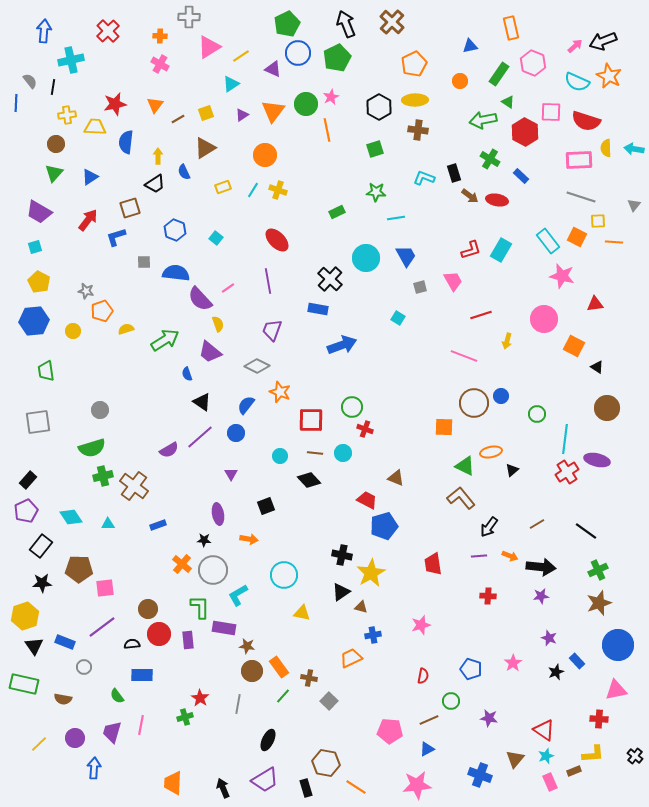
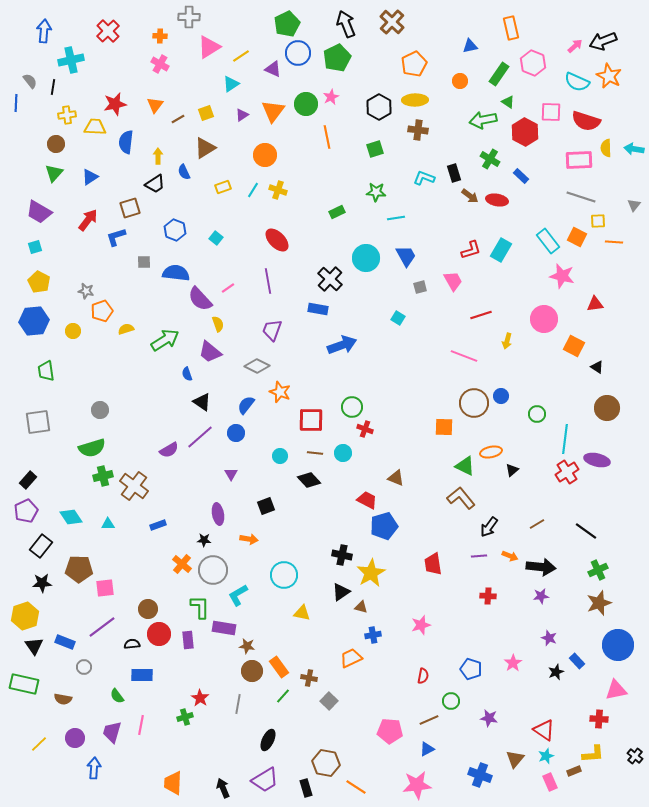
orange line at (327, 130): moved 7 px down
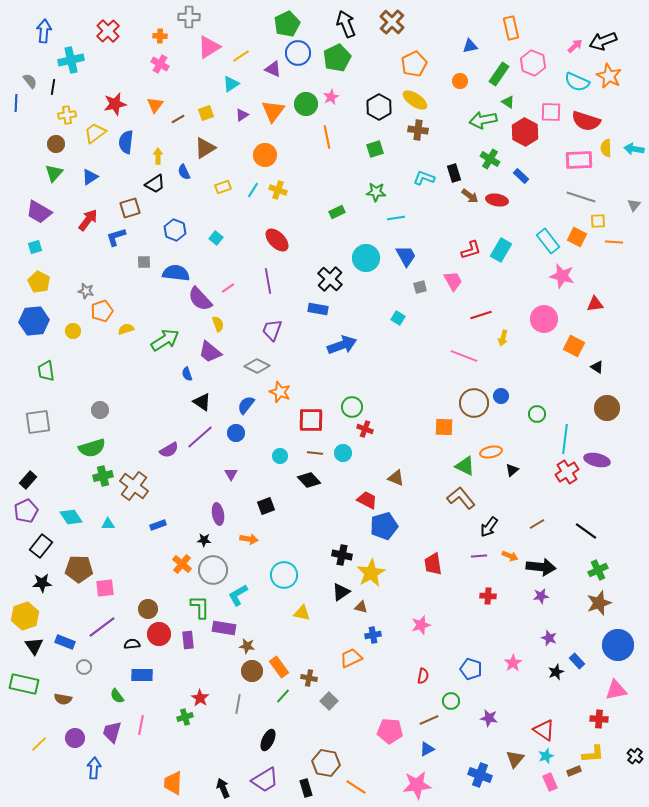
yellow ellipse at (415, 100): rotated 35 degrees clockwise
yellow trapezoid at (95, 127): moved 6 px down; rotated 40 degrees counterclockwise
yellow arrow at (507, 341): moved 4 px left, 3 px up
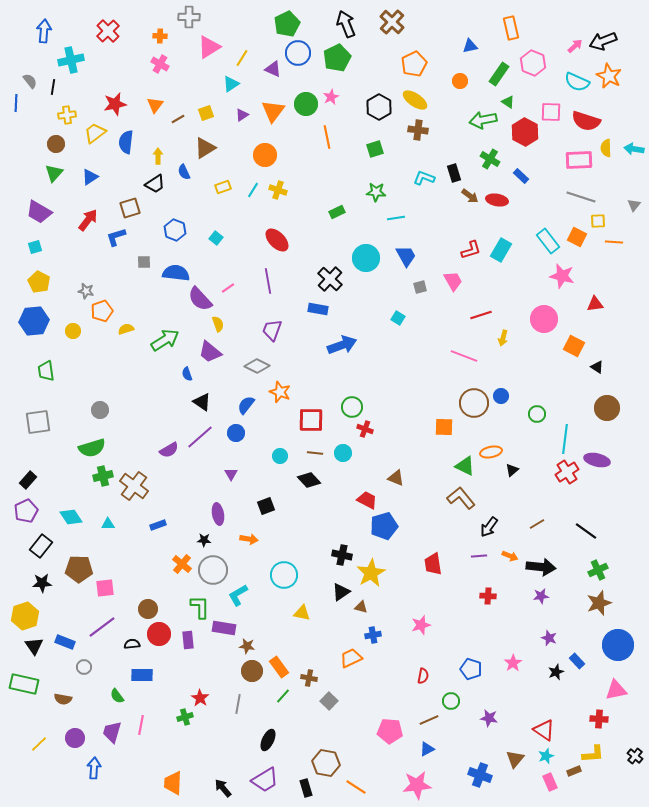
yellow line at (241, 56): moved 1 px right, 2 px down; rotated 24 degrees counterclockwise
black arrow at (223, 788): rotated 18 degrees counterclockwise
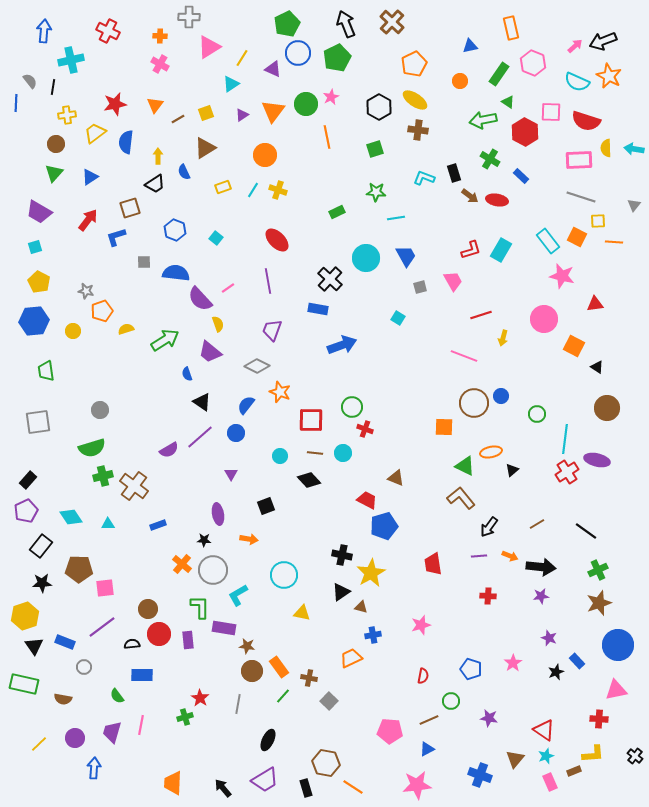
red cross at (108, 31): rotated 20 degrees counterclockwise
orange line at (356, 787): moved 3 px left
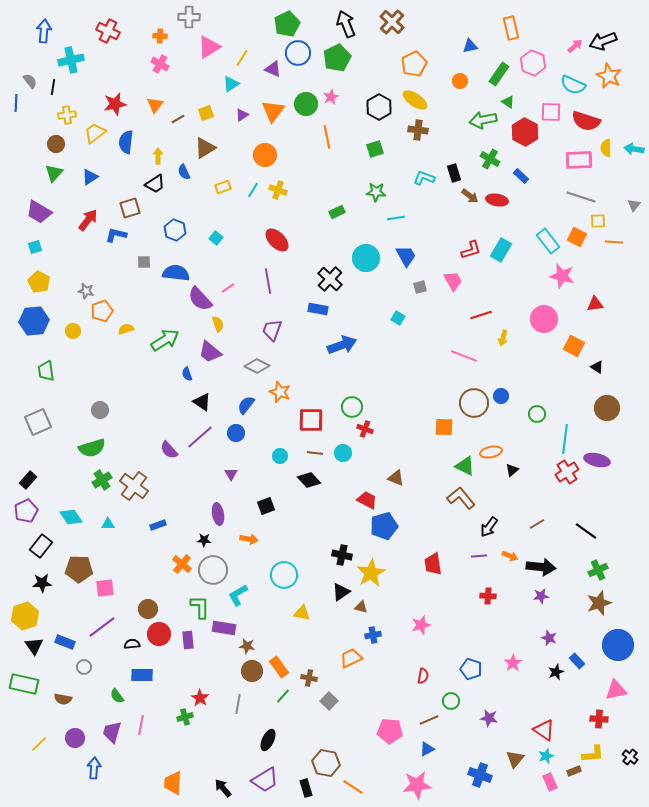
cyan semicircle at (577, 82): moved 4 px left, 3 px down
blue L-shape at (116, 237): moved 2 px up; rotated 30 degrees clockwise
gray square at (38, 422): rotated 16 degrees counterclockwise
purple semicircle at (169, 450): rotated 78 degrees clockwise
green cross at (103, 476): moved 1 px left, 4 px down; rotated 18 degrees counterclockwise
black cross at (635, 756): moved 5 px left, 1 px down
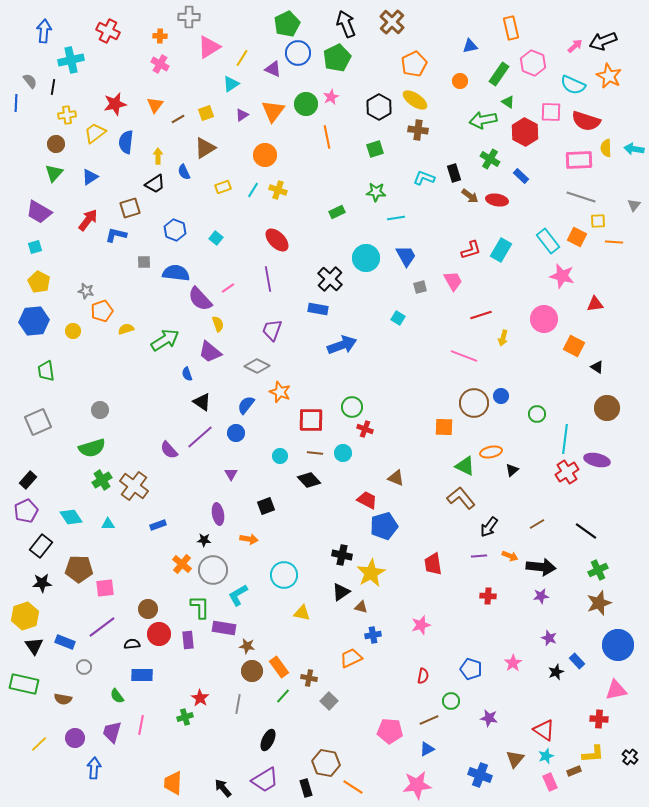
purple line at (268, 281): moved 2 px up
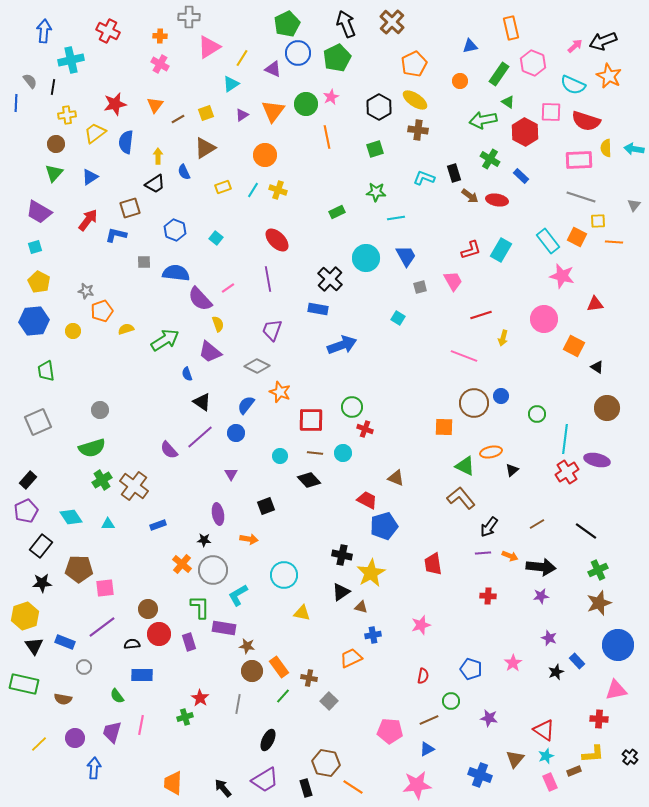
purple line at (479, 556): moved 4 px right, 3 px up
purple rectangle at (188, 640): moved 1 px right, 2 px down; rotated 12 degrees counterclockwise
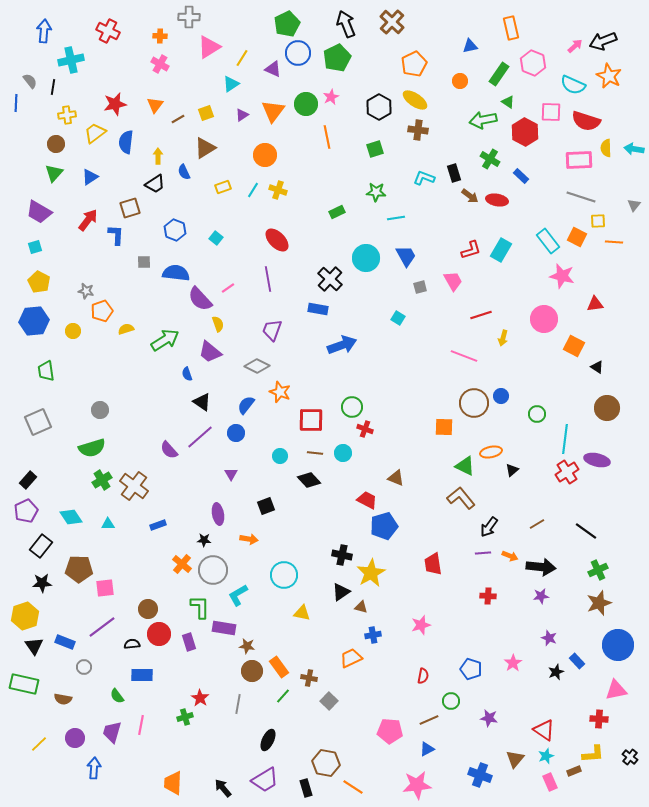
blue L-shape at (116, 235): rotated 80 degrees clockwise
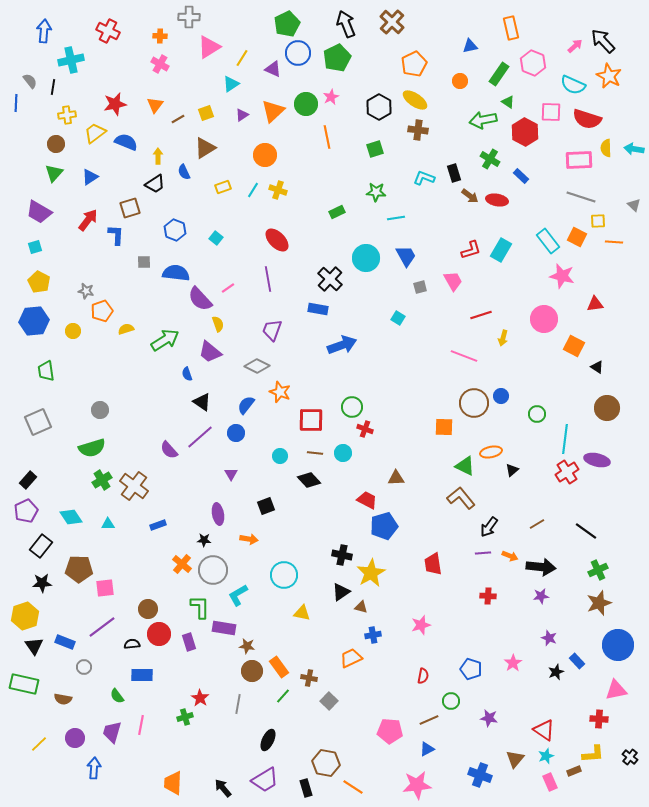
black arrow at (603, 41): rotated 68 degrees clockwise
orange triangle at (273, 111): rotated 10 degrees clockwise
red semicircle at (586, 121): moved 1 px right, 2 px up
blue semicircle at (126, 142): rotated 105 degrees clockwise
gray triangle at (634, 205): rotated 24 degrees counterclockwise
brown triangle at (396, 478): rotated 24 degrees counterclockwise
